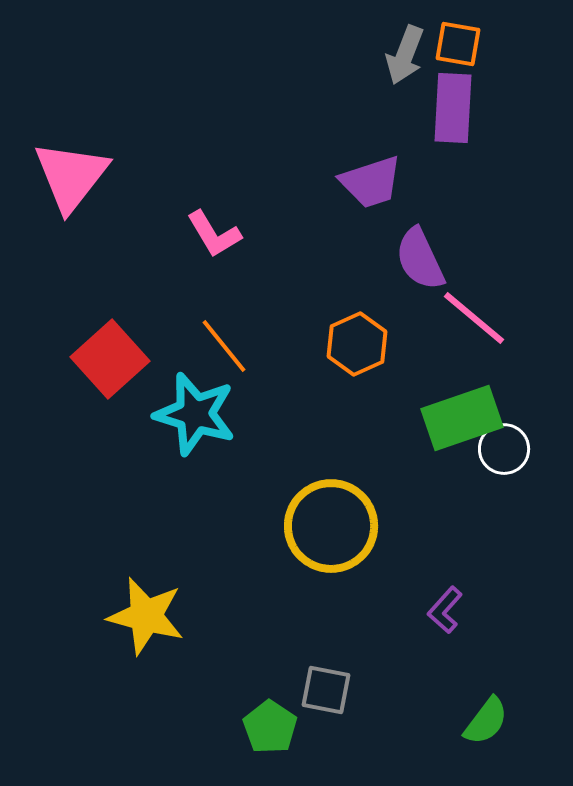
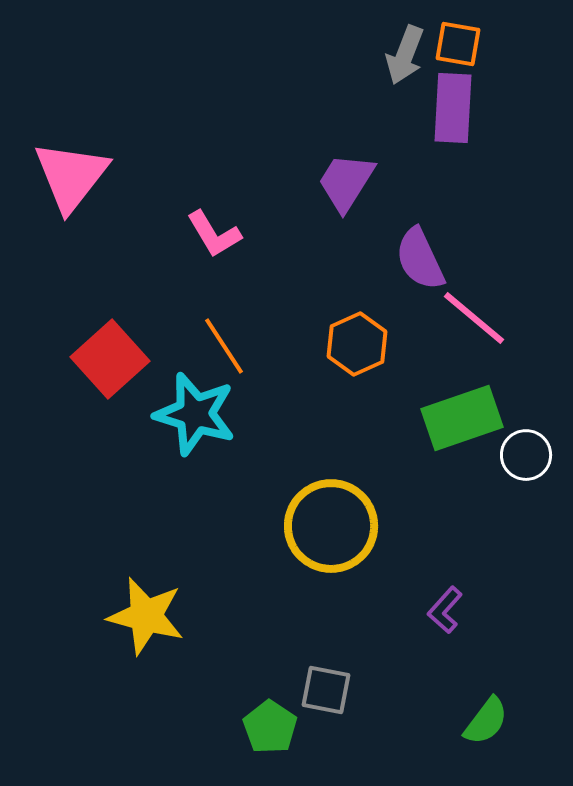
purple trapezoid: moved 25 px left; rotated 140 degrees clockwise
orange line: rotated 6 degrees clockwise
white circle: moved 22 px right, 6 px down
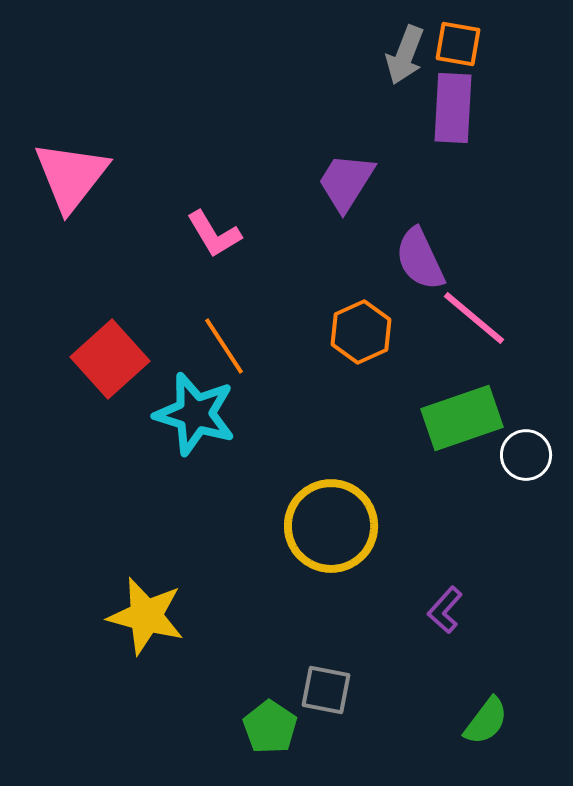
orange hexagon: moved 4 px right, 12 px up
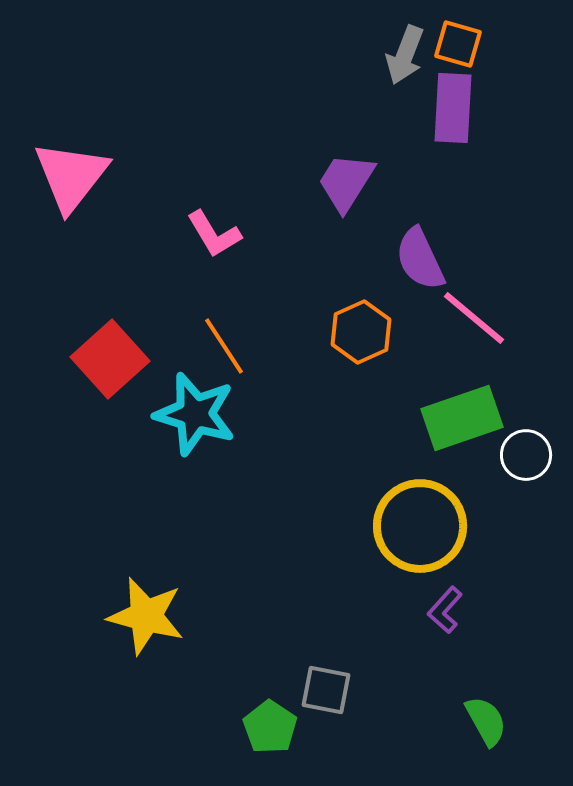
orange square: rotated 6 degrees clockwise
yellow circle: moved 89 px right
green semicircle: rotated 66 degrees counterclockwise
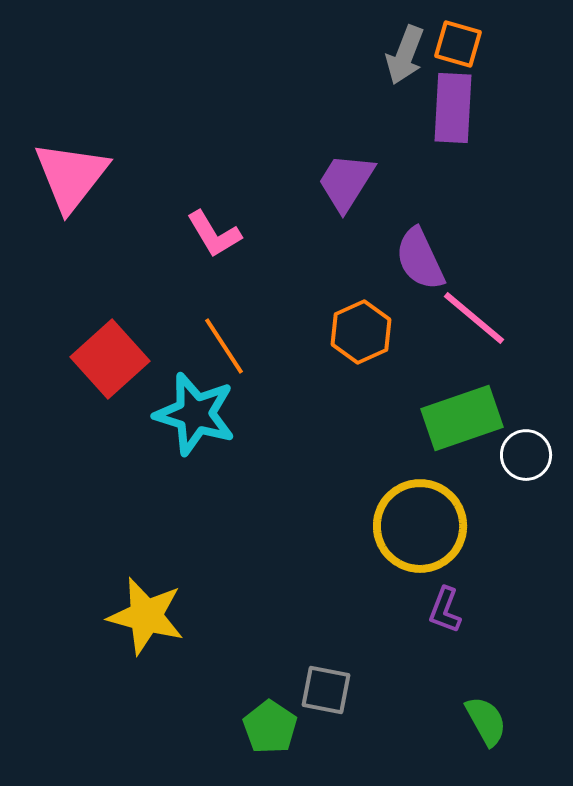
purple L-shape: rotated 21 degrees counterclockwise
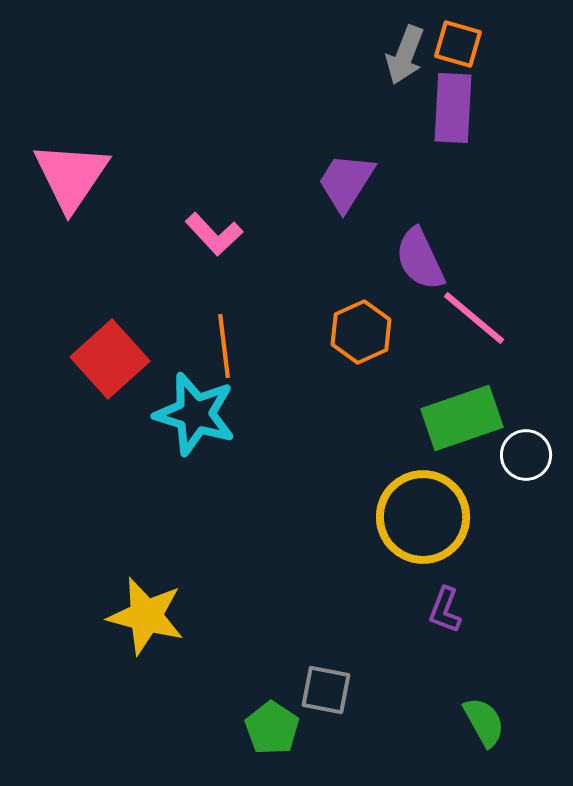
pink triangle: rotated 4 degrees counterclockwise
pink L-shape: rotated 12 degrees counterclockwise
orange line: rotated 26 degrees clockwise
yellow circle: moved 3 px right, 9 px up
green semicircle: moved 2 px left, 1 px down
green pentagon: moved 2 px right, 1 px down
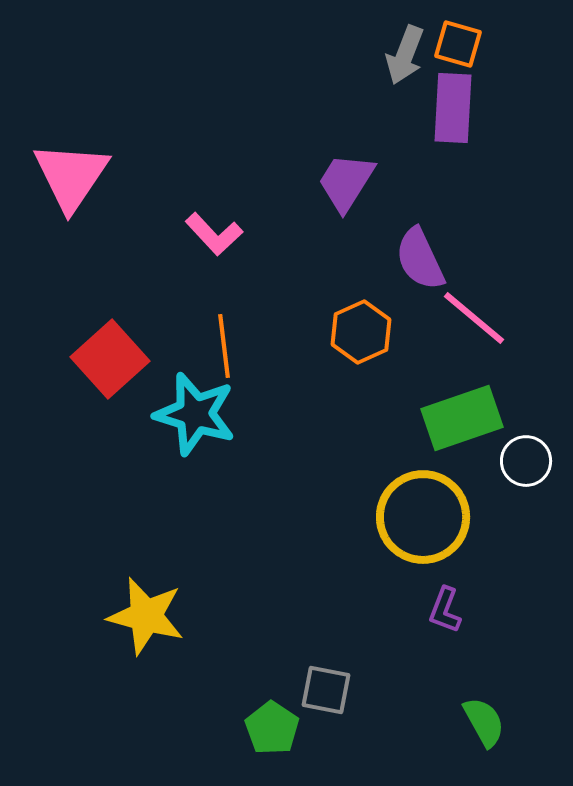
white circle: moved 6 px down
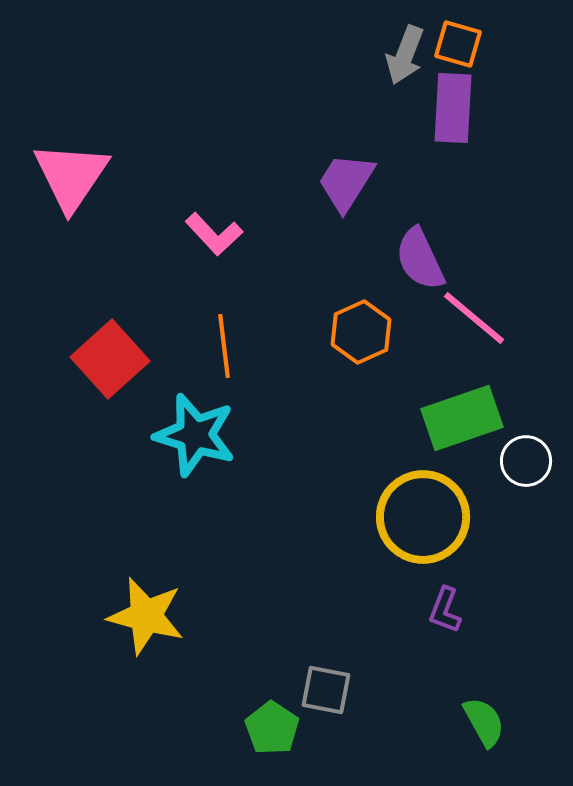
cyan star: moved 21 px down
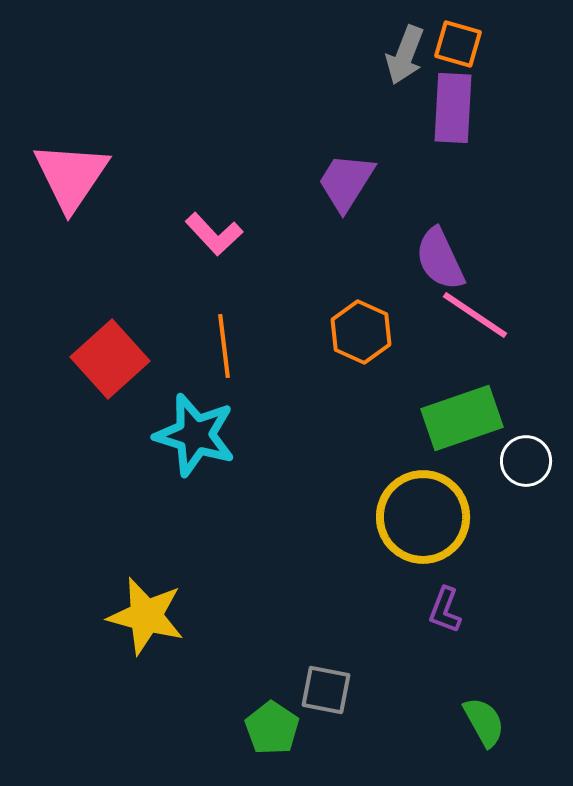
purple semicircle: moved 20 px right
pink line: moved 1 px right, 3 px up; rotated 6 degrees counterclockwise
orange hexagon: rotated 12 degrees counterclockwise
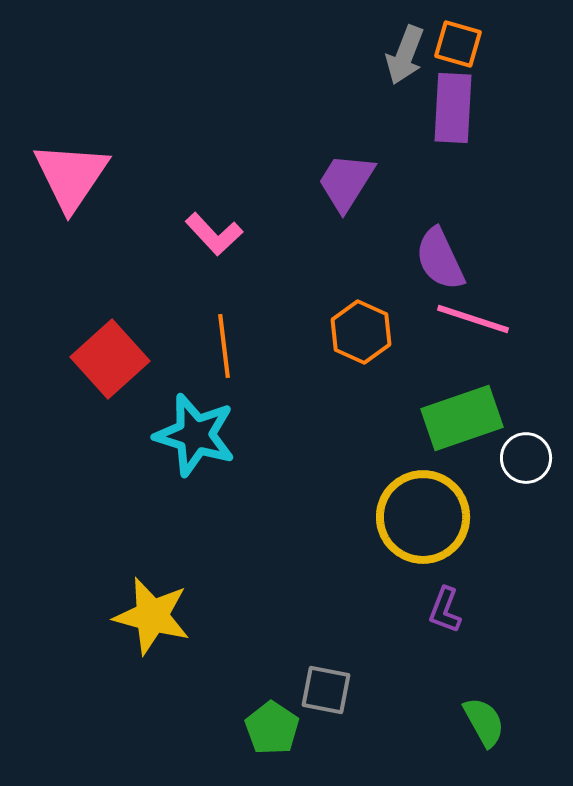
pink line: moved 2 px left, 4 px down; rotated 16 degrees counterclockwise
white circle: moved 3 px up
yellow star: moved 6 px right
